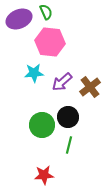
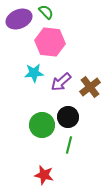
green semicircle: rotated 21 degrees counterclockwise
purple arrow: moved 1 px left
red star: rotated 18 degrees clockwise
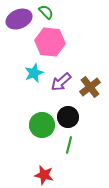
cyan star: rotated 18 degrees counterclockwise
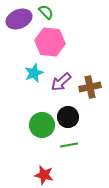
brown cross: rotated 25 degrees clockwise
green line: rotated 66 degrees clockwise
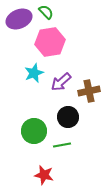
pink hexagon: rotated 16 degrees counterclockwise
brown cross: moved 1 px left, 4 px down
green circle: moved 8 px left, 6 px down
green line: moved 7 px left
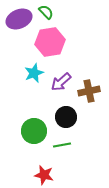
black circle: moved 2 px left
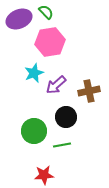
purple arrow: moved 5 px left, 3 px down
red star: rotated 18 degrees counterclockwise
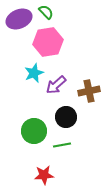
pink hexagon: moved 2 px left
